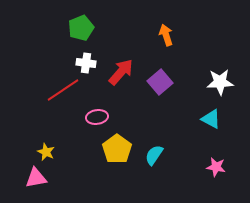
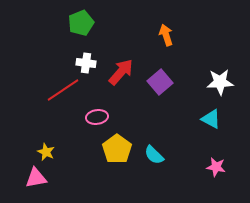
green pentagon: moved 5 px up
cyan semicircle: rotated 80 degrees counterclockwise
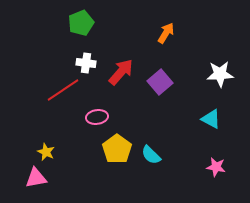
orange arrow: moved 2 px up; rotated 50 degrees clockwise
white star: moved 8 px up
cyan semicircle: moved 3 px left
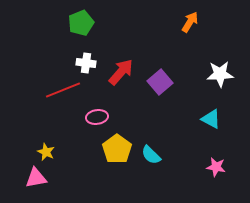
orange arrow: moved 24 px right, 11 px up
red line: rotated 12 degrees clockwise
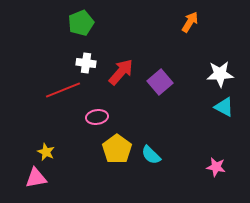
cyan triangle: moved 13 px right, 12 px up
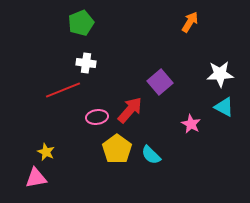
red arrow: moved 9 px right, 38 px down
pink star: moved 25 px left, 43 px up; rotated 18 degrees clockwise
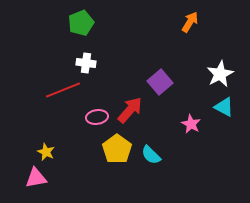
white star: rotated 24 degrees counterclockwise
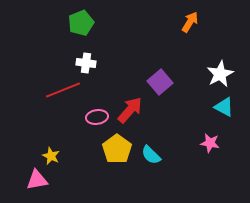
pink star: moved 19 px right, 19 px down; rotated 18 degrees counterclockwise
yellow star: moved 5 px right, 4 px down
pink triangle: moved 1 px right, 2 px down
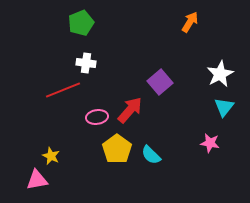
cyan triangle: rotated 40 degrees clockwise
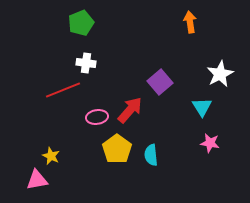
orange arrow: rotated 40 degrees counterclockwise
cyan triangle: moved 22 px left; rotated 10 degrees counterclockwise
cyan semicircle: rotated 40 degrees clockwise
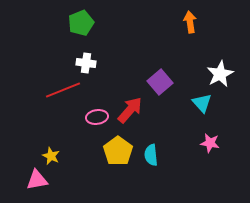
cyan triangle: moved 4 px up; rotated 10 degrees counterclockwise
yellow pentagon: moved 1 px right, 2 px down
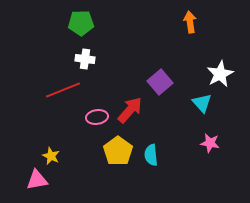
green pentagon: rotated 20 degrees clockwise
white cross: moved 1 px left, 4 px up
